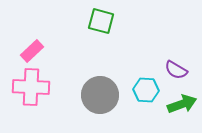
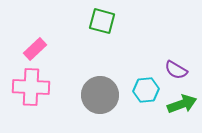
green square: moved 1 px right
pink rectangle: moved 3 px right, 2 px up
cyan hexagon: rotated 10 degrees counterclockwise
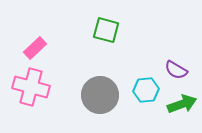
green square: moved 4 px right, 9 px down
pink rectangle: moved 1 px up
pink cross: rotated 12 degrees clockwise
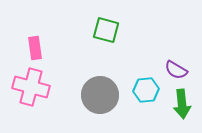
pink rectangle: rotated 55 degrees counterclockwise
green arrow: rotated 104 degrees clockwise
